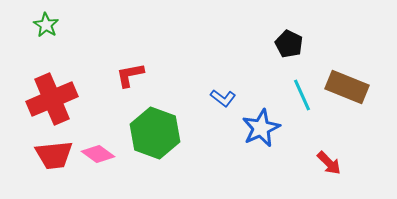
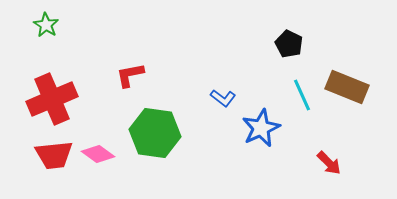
green hexagon: rotated 12 degrees counterclockwise
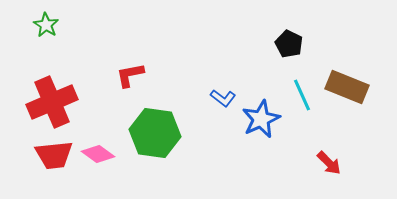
red cross: moved 3 px down
blue star: moved 9 px up
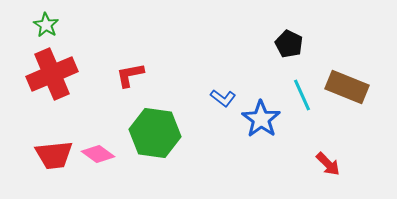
red cross: moved 28 px up
blue star: rotated 12 degrees counterclockwise
red arrow: moved 1 px left, 1 px down
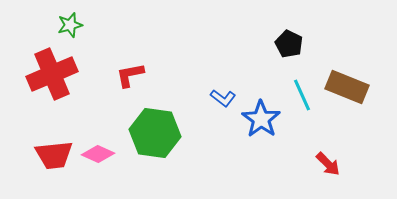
green star: moved 24 px right; rotated 25 degrees clockwise
pink diamond: rotated 12 degrees counterclockwise
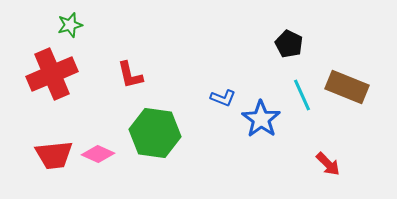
red L-shape: rotated 92 degrees counterclockwise
blue L-shape: rotated 15 degrees counterclockwise
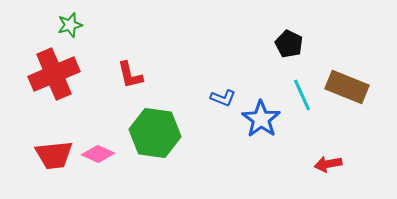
red cross: moved 2 px right
red arrow: rotated 124 degrees clockwise
